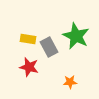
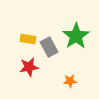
green star: rotated 12 degrees clockwise
red star: rotated 24 degrees counterclockwise
orange star: moved 1 px up
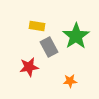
yellow rectangle: moved 9 px right, 13 px up
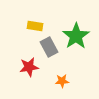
yellow rectangle: moved 2 px left
orange star: moved 8 px left
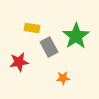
yellow rectangle: moved 3 px left, 2 px down
red star: moved 10 px left, 5 px up
orange star: moved 1 px right, 3 px up
